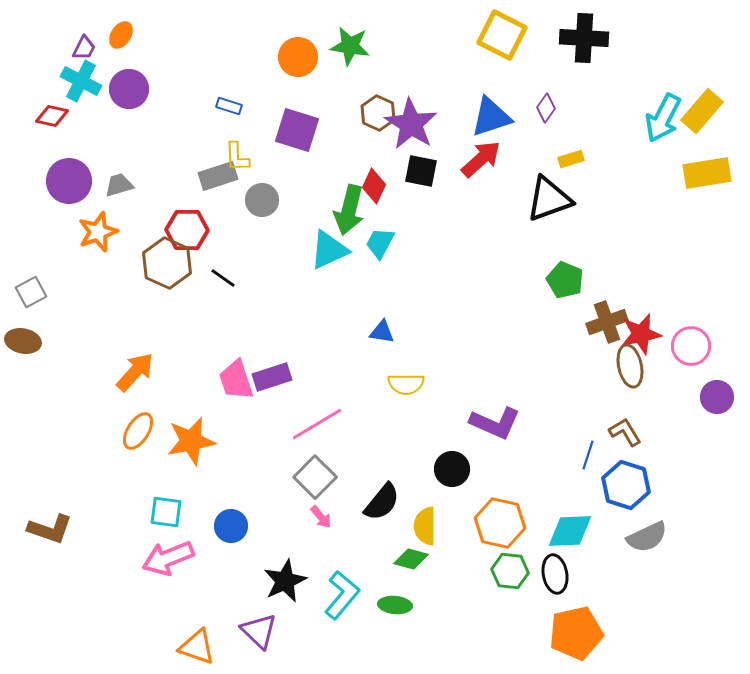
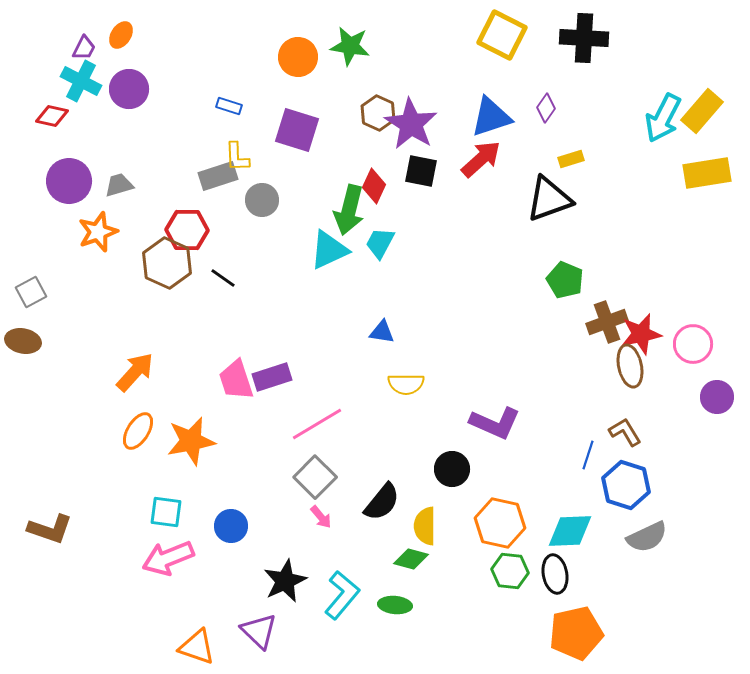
pink circle at (691, 346): moved 2 px right, 2 px up
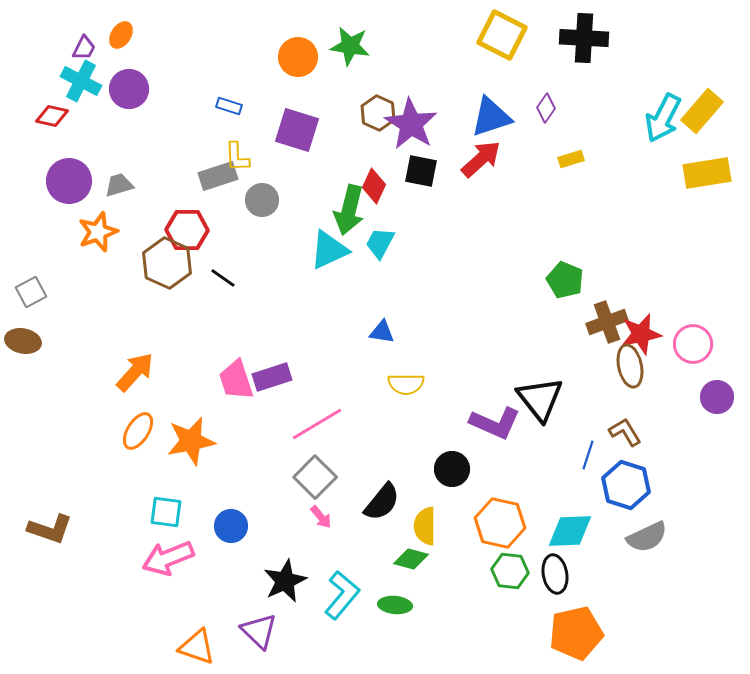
black triangle at (549, 199): moved 9 px left, 200 px down; rotated 48 degrees counterclockwise
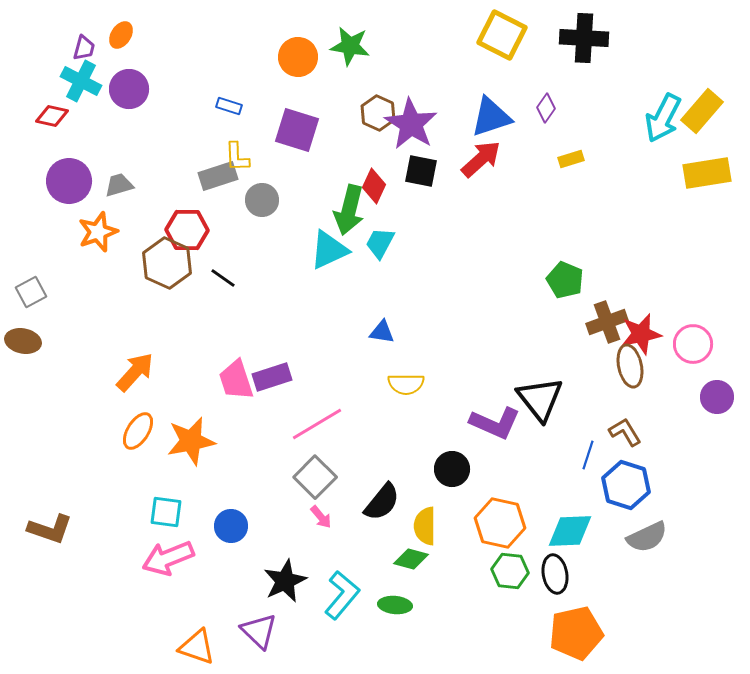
purple trapezoid at (84, 48): rotated 12 degrees counterclockwise
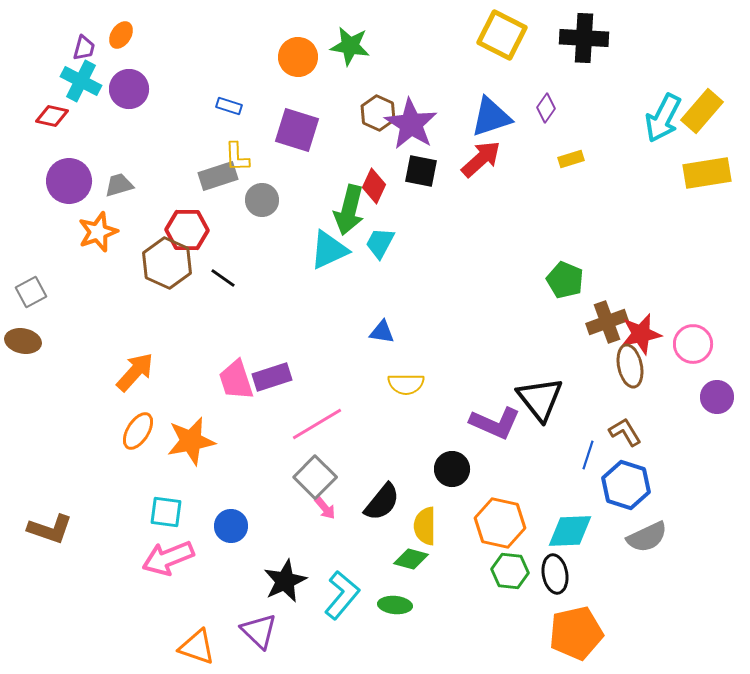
pink arrow at (321, 517): moved 4 px right, 9 px up
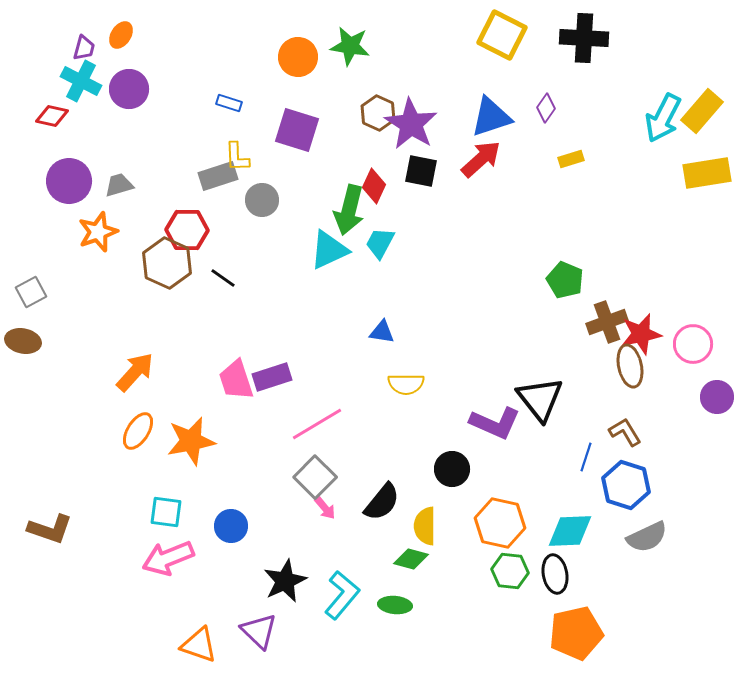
blue rectangle at (229, 106): moved 3 px up
blue line at (588, 455): moved 2 px left, 2 px down
orange triangle at (197, 647): moved 2 px right, 2 px up
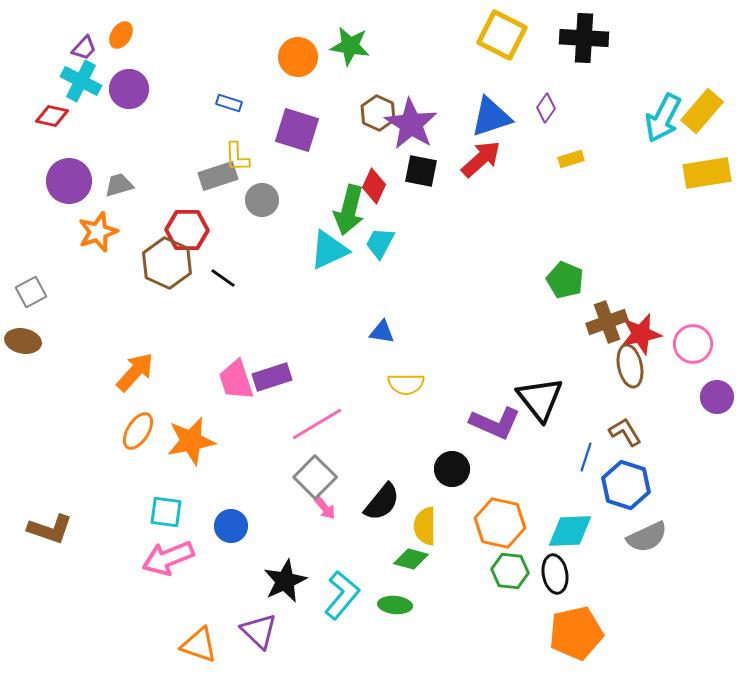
purple trapezoid at (84, 48): rotated 28 degrees clockwise
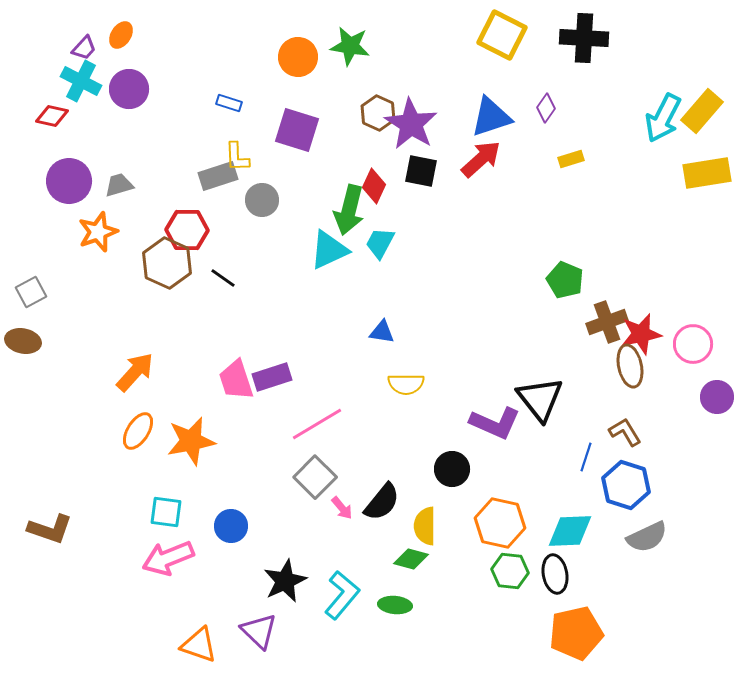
pink arrow at (325, 508): moved 17 px right
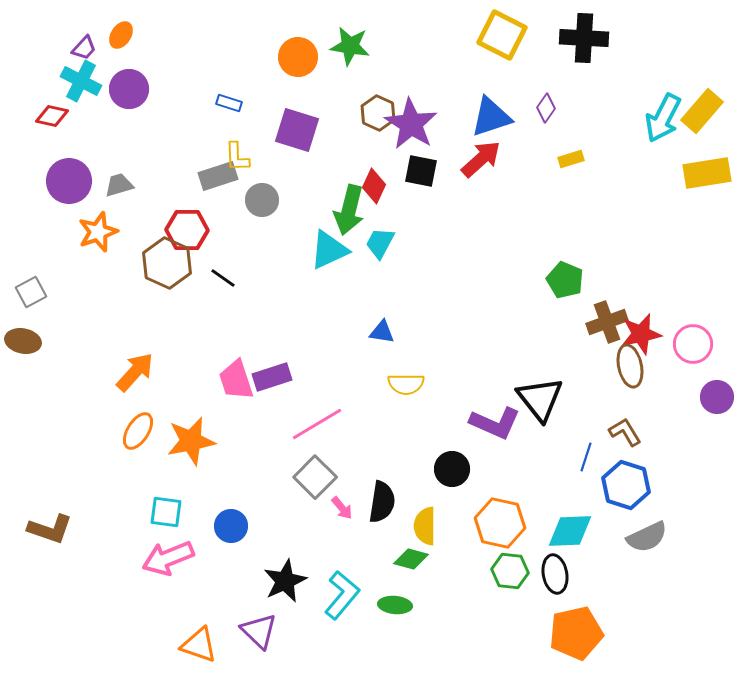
black semicircle at (382, 502): rotated 30 degrees counterclockwise
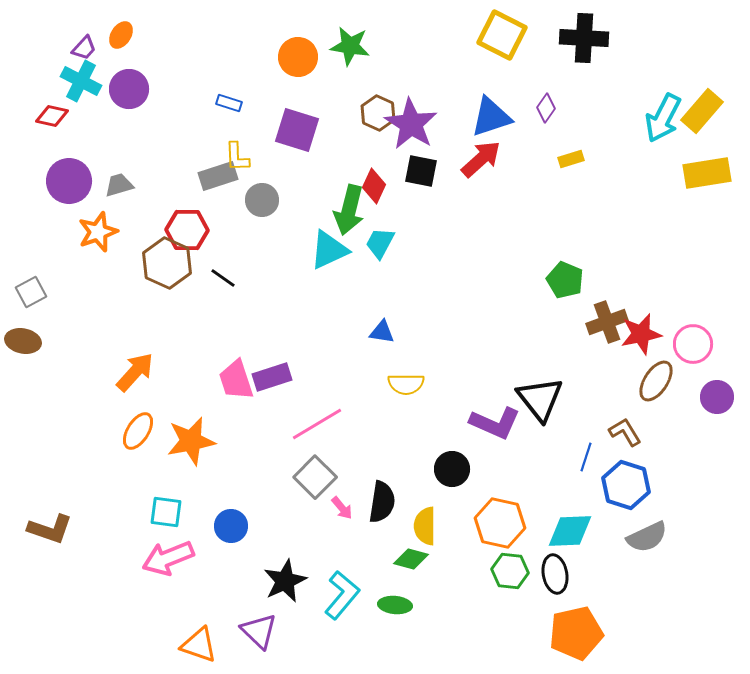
brown ellipse at (630, 366): moved 26 px right, 15 px down; rotated 45 degrees clockwise
